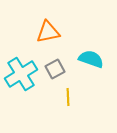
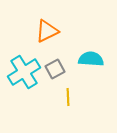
orange triangle: moved 1 px left, 1 px up; rotated 15 degrees counterclockwise
cyan semicircle: rotated 15 degrees counterclockwise
cyan cross: moved 3 px right, 2 px up
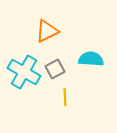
cyan cross: rotated 28 degrees counterclockwise
yellow line: moved 3 px left
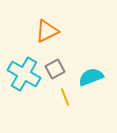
cyan semicircle: moved 18 px down; rotated 25 degrees counterclockwise
cyan cross: moved 2 px down
yellow line: rotated 18 degrees counterclockwise
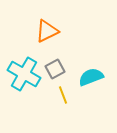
yellow line: moved 2 px left, 2 px up
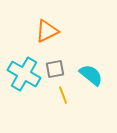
gray square: rotated 18 degrees clockwise
cyan semicircle: moved 2 px up; rotated 60 degrees clockwise
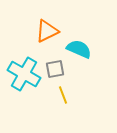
cyan semicircle: moved 12 px left, 26 px up; rotated 15 degrees counterclockwise
